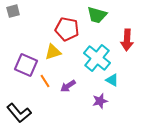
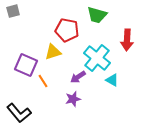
red pentagon: moved 1 px down
orange line: moved 2 px left
purple arrow: moved 10 px right, 9 px up
purple star: moved 27 px left, 2 px up
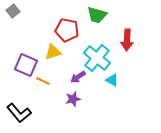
gray square: rotated 24 degrees counterclockwise
orange line: rotated 32 degrees counterclockwise
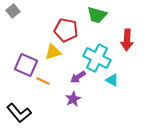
red pentagon: moved 1 px left
cyan cross: rotated 12 degrees counterclockwise
purple star: rotated 14 degrees counterclockwise
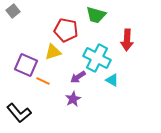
green trapezoid: moved 1 px left
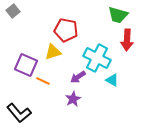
green trapezoid: moved 22 px right
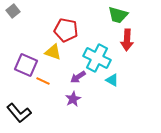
yellow triangle: rotated 36 degrees clockwise
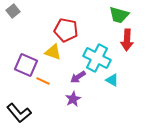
green trapezoid: moved 1 px right
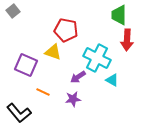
green trapezoid: rotated 75 degrees clockwise
orange line: moved 11 px down
purple star: rotated 21 degrees clockwise
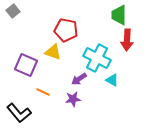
purple arrow: moved 1 px right, 2 px down
